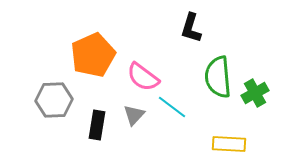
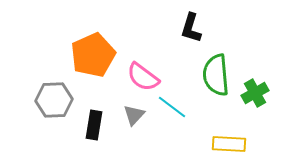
green semicircle: moved 2 px left, 2 px up
black rectangle: moved 3 px left
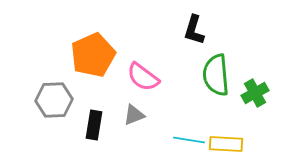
black L-shape: moved 3 px right, 2 px down
cyan line: moved 17 px right, 33 px down; rotated 28 degrees counterclockwise
gray triangle: rotated 25 degrees clockwise
yellow rectangle: moved 3 px left
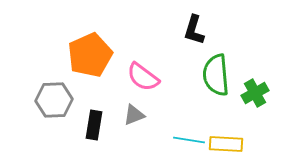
orange pentagon: moved 3 px left
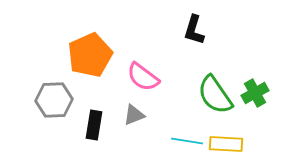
green semicircle: moved 1 px left, 20 px down; rotated 30 degrees counterclockwise
cyan line: moved 2 px left, 1 px down
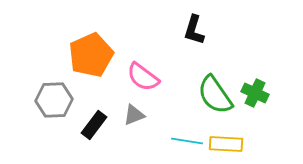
orange pentagon: moved 1 px right
green cross: rotated 36 degrees counterclockwise
black rectangle: rotated 28 degrees clockwise
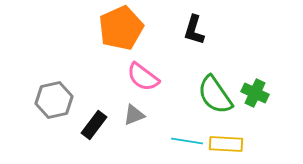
orange pentagon: moved 30 px right, 27 px up
gray hexagon: rotated 9 degrees counterclockwise
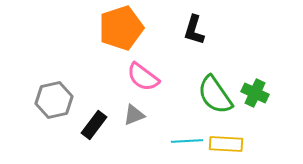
orange pentagon: rotated 6 degrees clockwise
cyan line: rotated 12 degrees counterclockwise
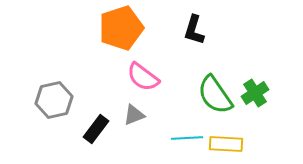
green cross: rotated 32 degrees clockwise
black rectangle: moved 2 px right, 4 px down
cyan line: moved 3 px up
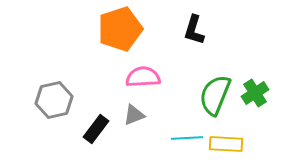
orange pentagon: moved 1 px left, 1 px down
pink semicircle: rotated 140 degrees clockwise
green semicircle: rotated 57 degrees clockwise
